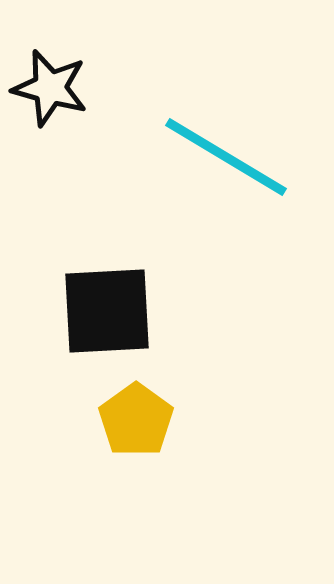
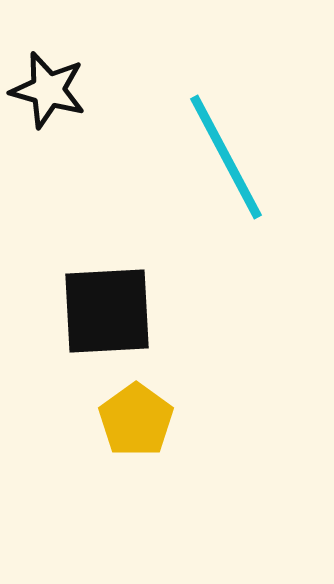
black star: moved 2 px left, 2 px down
cyan line: rotated 31 degrees clockwise
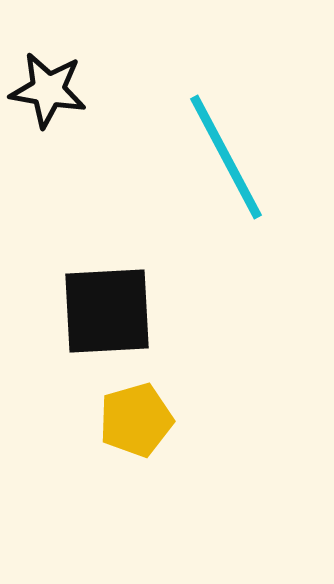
black star: rotated 6 degrees counterclockwise
yellow pentagon: rotated 20 degrees clockwise
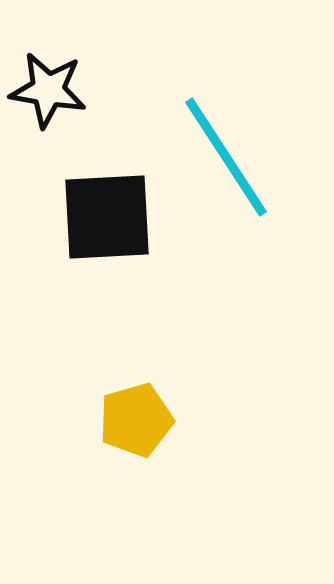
cyan line: rotated 5 degrees counterclockwise
black square: moved 94 px up
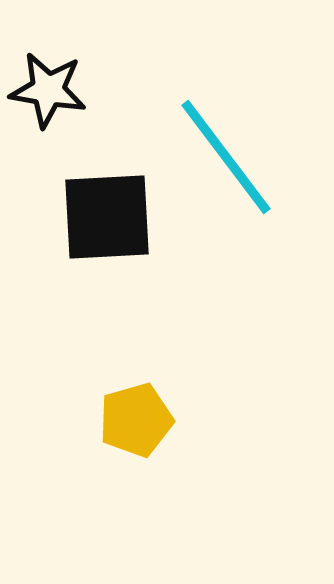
cyan line: rotated 4 degrees counterclockwise
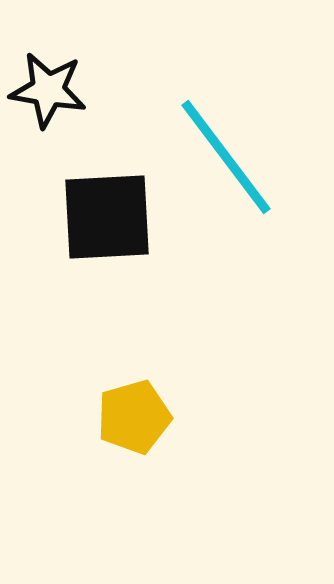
yellow pentagon: moved 2 px left, 3 px up
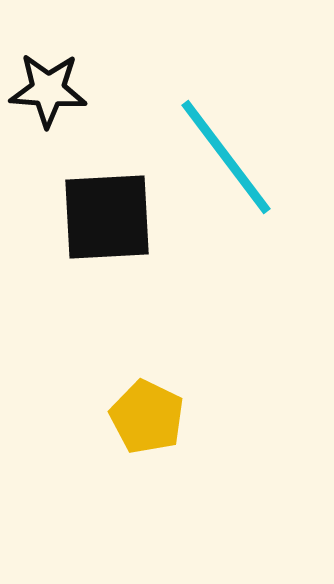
black star: rotated 6 degrees counterclockwise
yellow pentagon: moved 13 px right; rotated 30 degrees counterclockwise
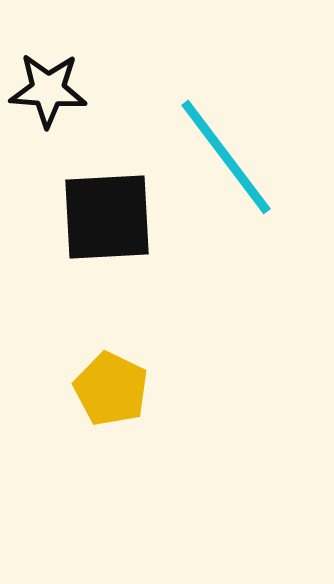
yellow pentagon: moved 36 px left, 28 px up
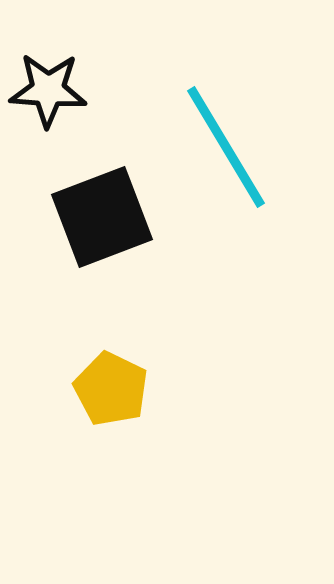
cyan line: moved 10 px up; rotated 6 degrees clockwise
black square: moved 5 px left; rotated 18 degrees counterclockwise
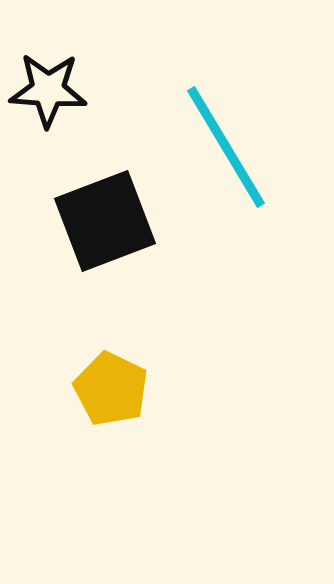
black square: moved 3 px right, 4 px down
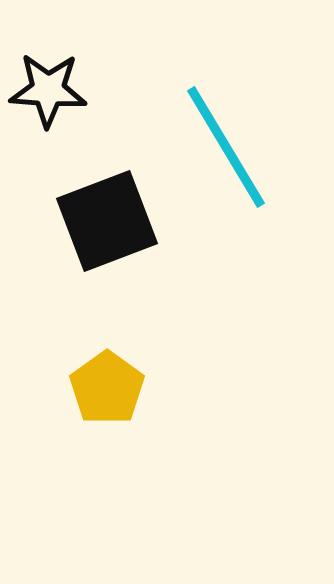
black square: moved 2 px right
yellow pentagon: moved 4 px left, 1 px up; rotated 10 degrees clockwise
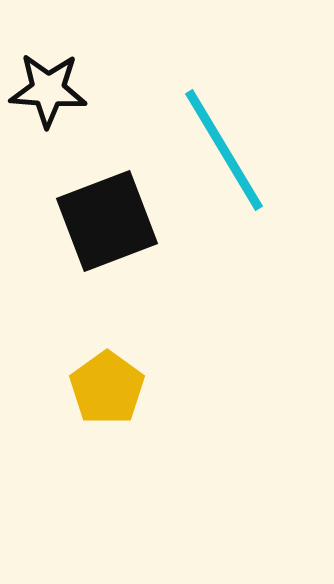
cyan line: moved 2 px left, 3 px down
